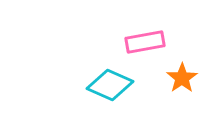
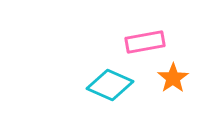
orange star: moved 9 px left
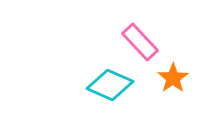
pink rectangle: moved 5 px left; rotated 57 degrees clockwise
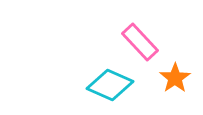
orange star: moved 2 px right
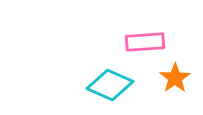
pink rectangle: moved 5 px right; rotated 51 degrees counterclockwise
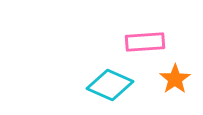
orange star: moved 1 px down
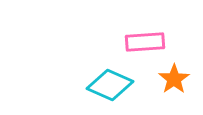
orange star: moved 1 px left
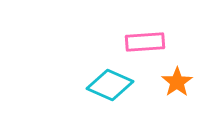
orange star: moved 3 px right, 3 px down
